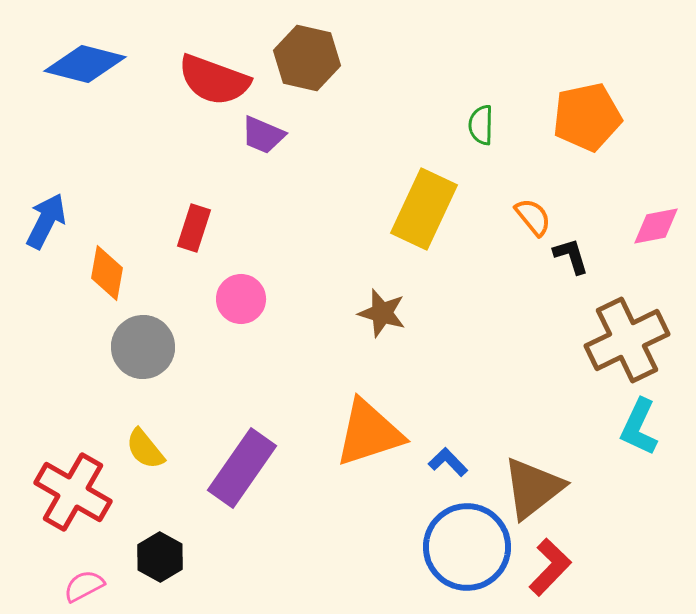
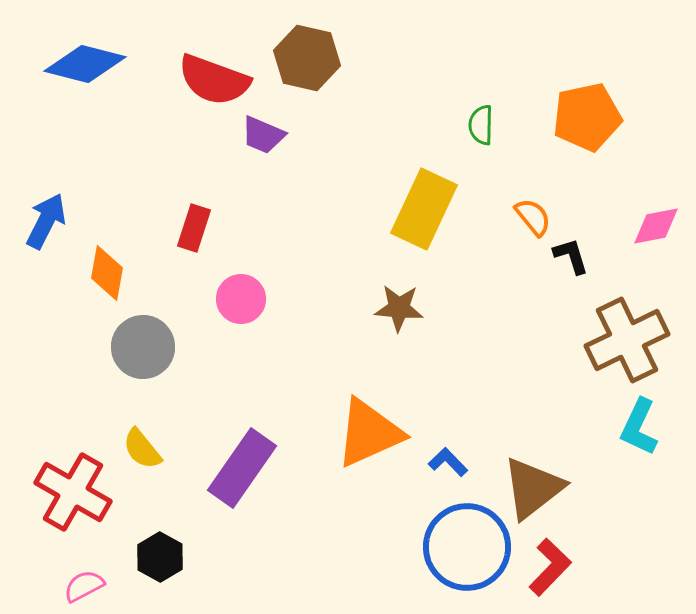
brown star: moved 17 px right, 5 px up; rotated 12 degrees counterclockwise
orange triangle: rotated 6 degrees counterclockwise
yellow semicircle: moved 3 px left
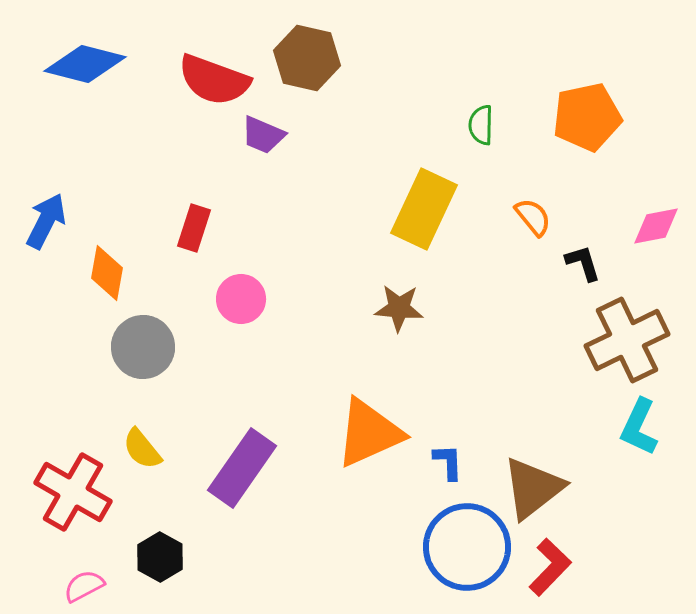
black L-shape: moved 12 px right, 7 px down
blue L-shape: rotated 42 degrees clockwise
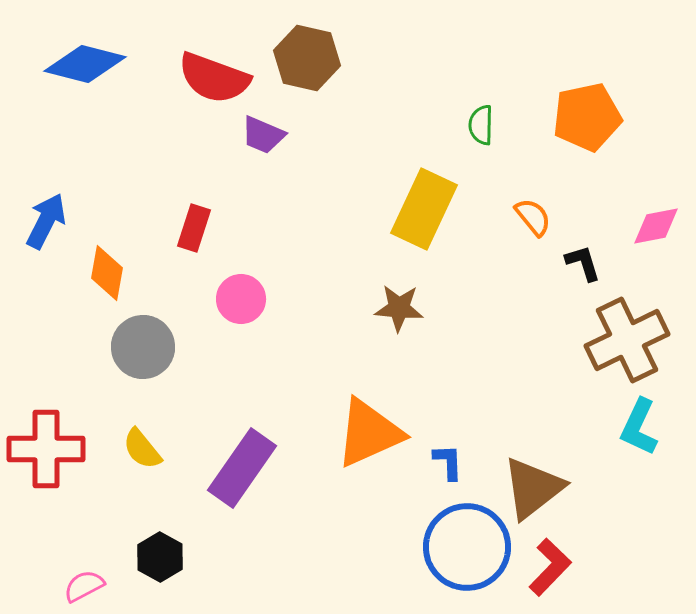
red semicircle: moved 2 px up
red cross: moved 27 px left, 43 px up; rotated 30 degrees counterclockwise
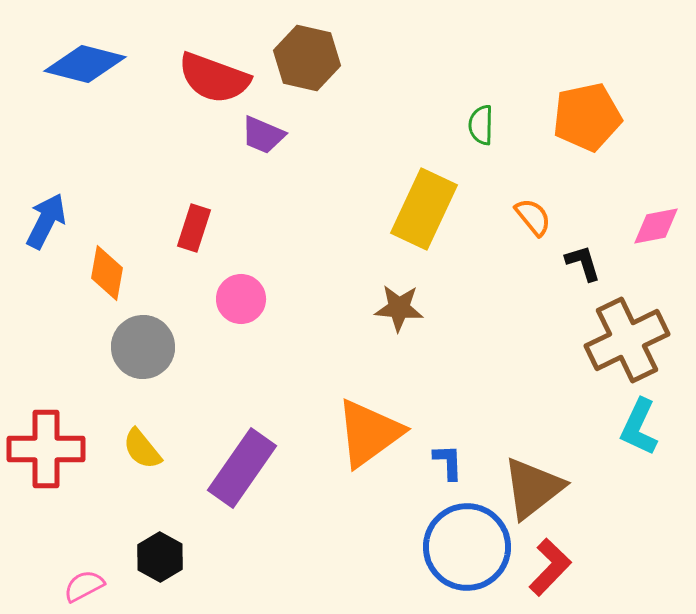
orange triangle: rotated 12 degrees counterclockwise
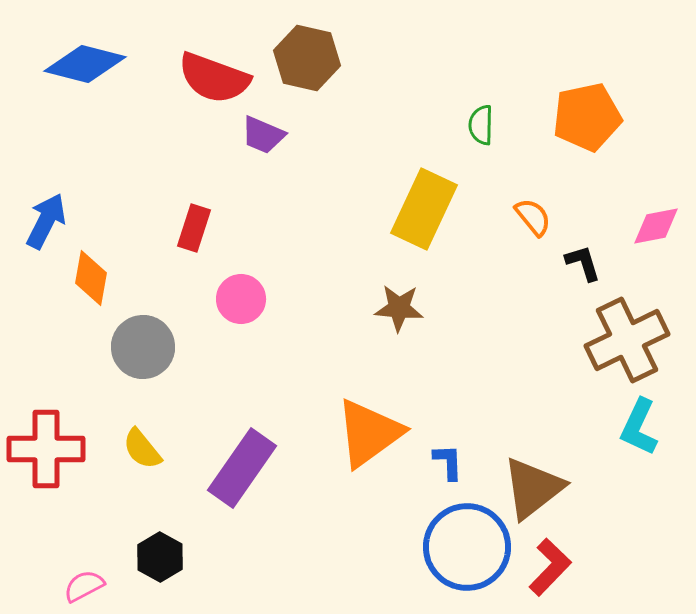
orange diamond: moved 16 px left, 5 px down
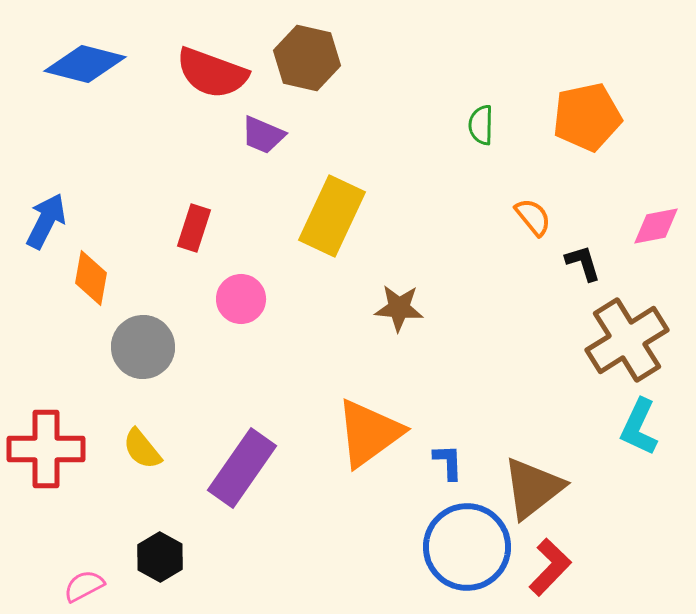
red semicircle: moved 2 px left, 5 px up
yellow rectangle: moved 92 px left, 7 px down
brown cross: rotated 6 degrees counterclockwise
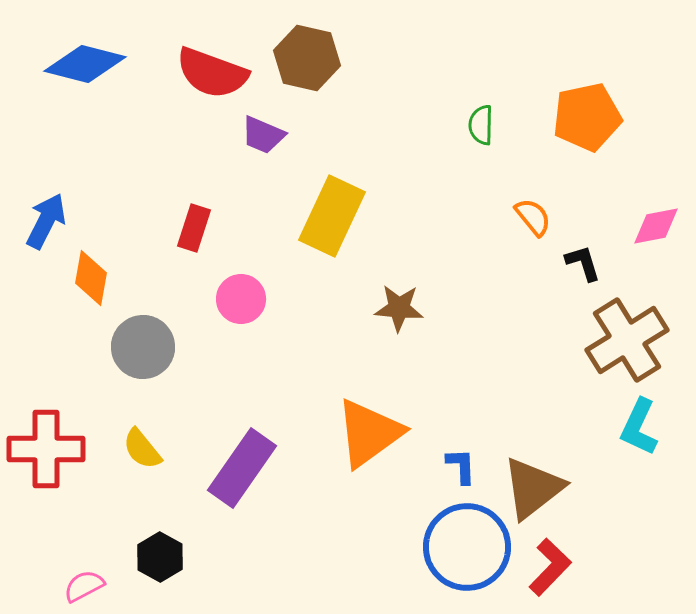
blue L-shape: moved 13 px right, 4 px down
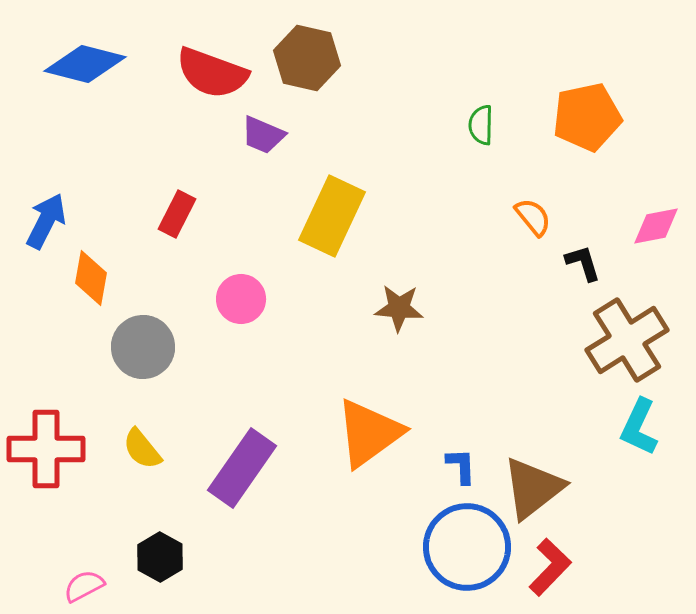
red rectangle: moved 17 px left, 14 px up; rotated 9 degrees clockwise
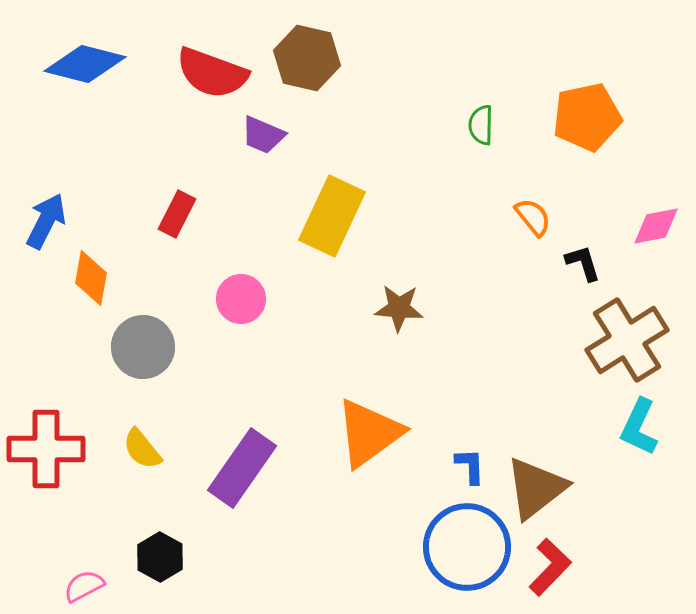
blue L-shape: moved 9 px right
brown triangle: moved 3 px right
